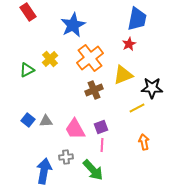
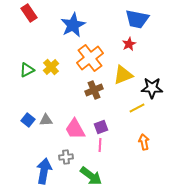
red rectangle: moved 1 px right, 1 px down
blue trapezoid: rotated 90 degrees clockwise
yellow cross: moved 1 px right, 8 px down
gray triangle: moved 1 px up
pink line: moved 2 px left
green arrow: moved 2 px left, 6 px down; rotated 10 degrees counterclockwise
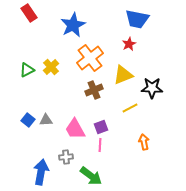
yellow line: moved 7 px left
blue arrow: moved 3 px left, 1 px down
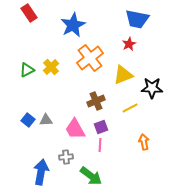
brown cross: moved 2 px right, 11 px down
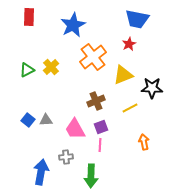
red rectangle: moved 4 px down; rotated 36 degrees clockwise
orange cross: moved 3 px right, 1 px up
green arrow: rotated 55 degrees clockwise
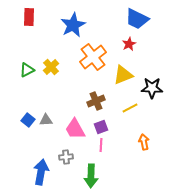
blue trapezoid: rotated 15 degrees clockwise
pink line: moved 1 px right
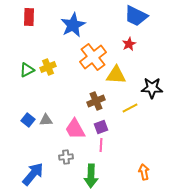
blue trapezoid: moved 1 px left, 3 px up
yellow cross: moved 3 px left; rotated 21 degrees clockwise
yellow triangle: moved 7 px left; rotated 25 degrees clockwise
orange arrow: moved 30 px down
blue arrow: moved 8 px left, 2 px down; rotated 30 degrees clockwise
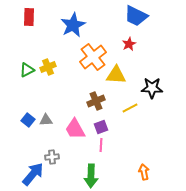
gray cross: moved 14 px left
